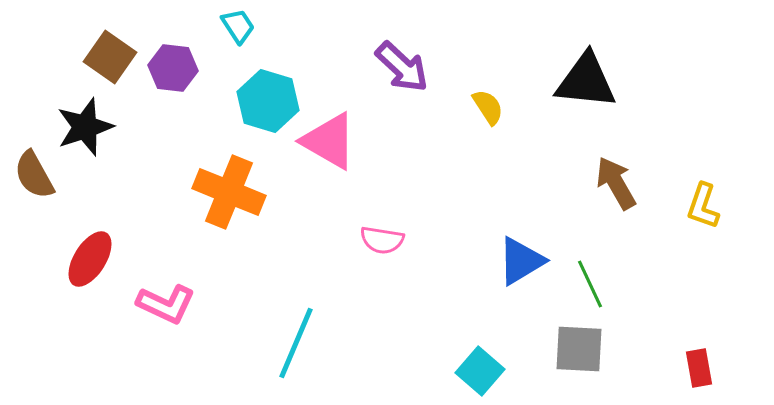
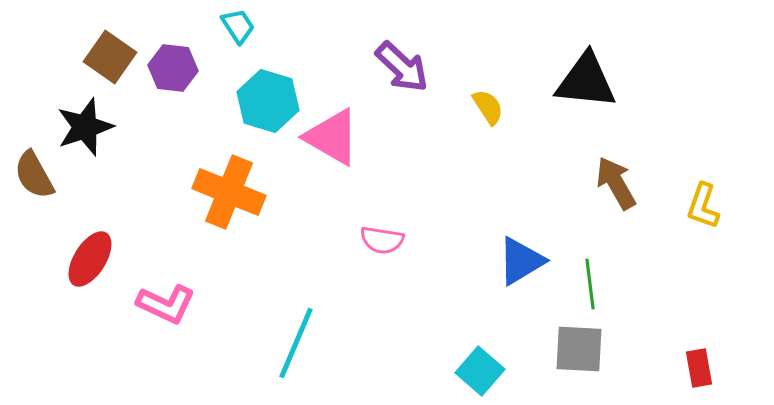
pink triangle: moved 3 px right, 4 px up
green line: rotated 18 degrees clockwise
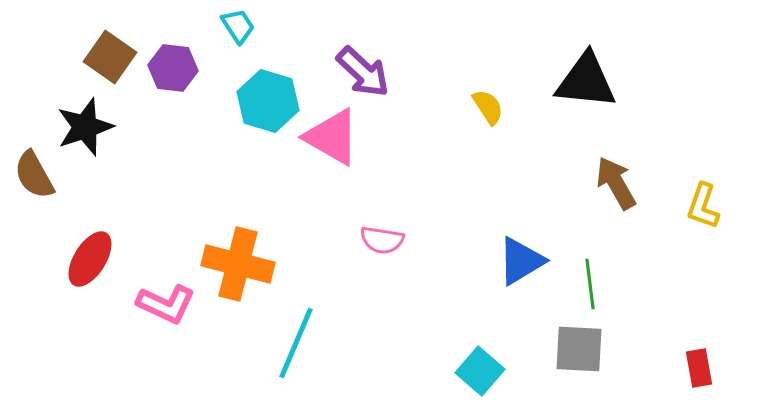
purple arrow: moved 39 px left, 5 px down
orange cross: moved 9 px right, 72 px down; rotated 8 degrees counterclockwise
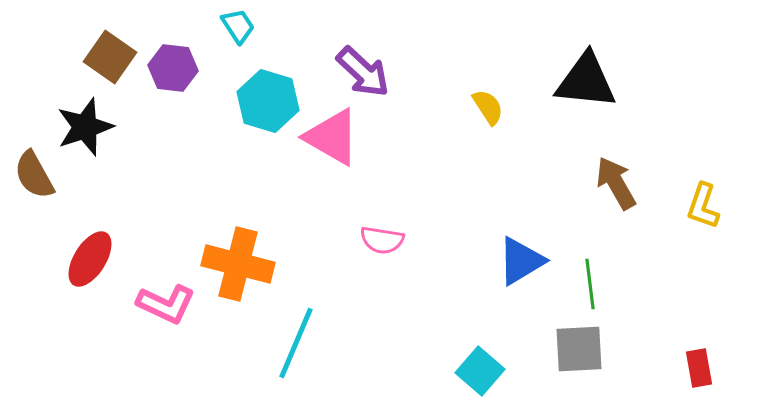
gray square: rotated 6 degrees counterclockwise
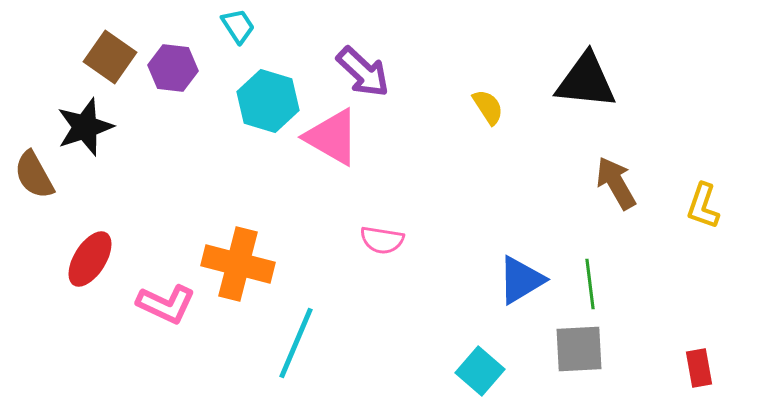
blue triangle: moved 19 px down
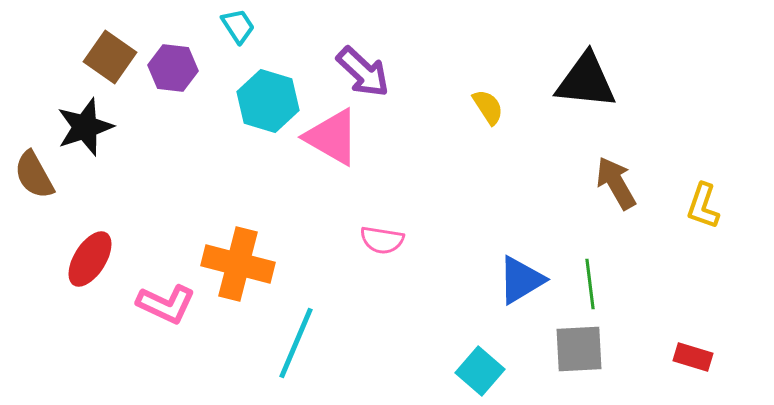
red rectangle: moved 6 px left, 11 px up; rotated 63 degrees counterclockwise
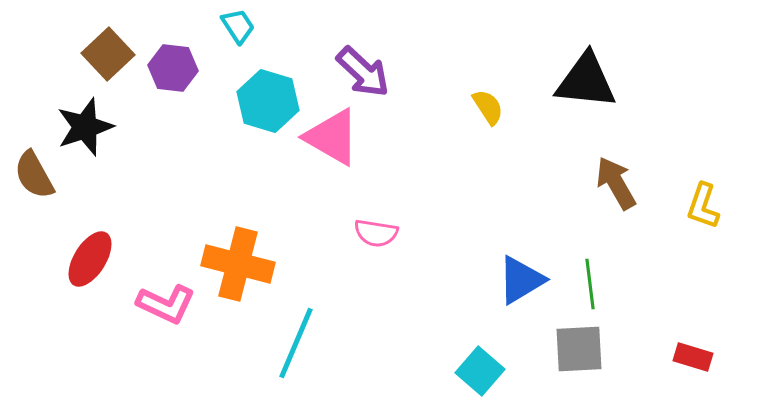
brown square: moved 2 px left, 3 px up; rotated 12 degrees clockwise
pink semicircle: moved 6 px left, 7 px up
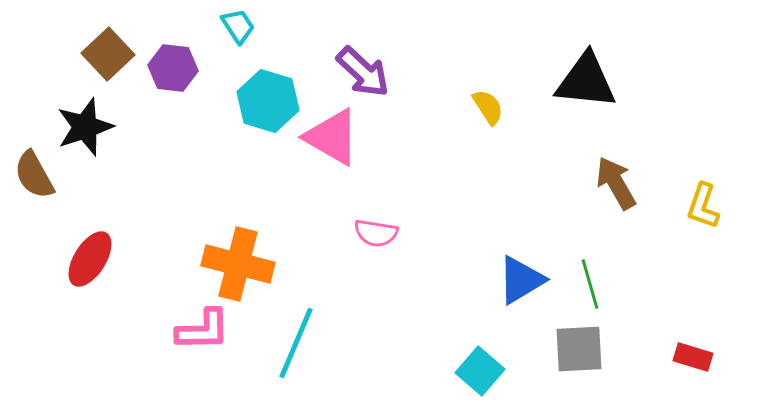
green line: rotated 9 degrees counterclockwise
pink L-shape: moved 37 px right, 26 px down; rotated 26 degrees counterclockwise
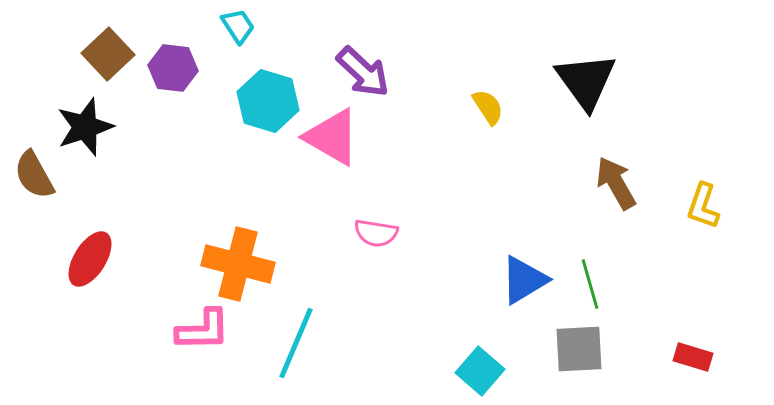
black triangle: rotated 48 degrees clockwise
blue triangle: moved 3 px right
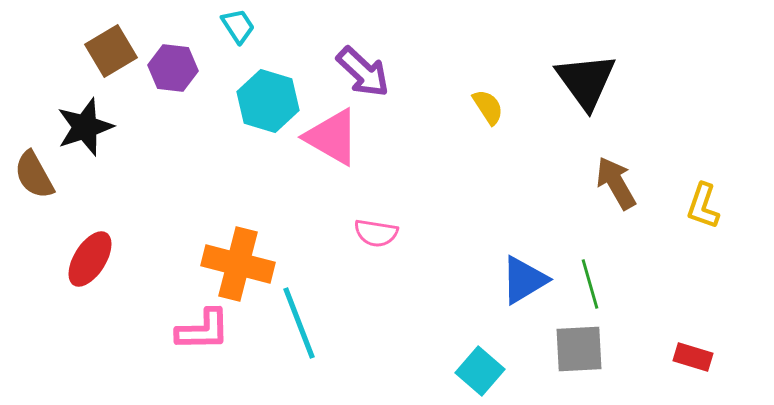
brown square: moved 3 px right, 3 px up; rotated 12 degrees clockwise
cyan line: moved 3 px right, 20 px up; rotated 44 degrees counterclockwise
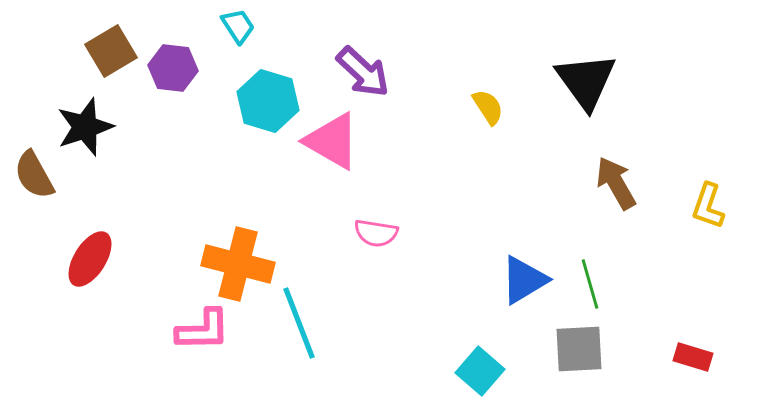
pink triangle: moved 4 px down
yellow L-shape: moved 5 px right
